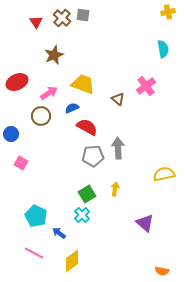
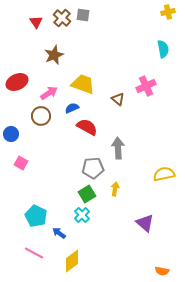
pink cross: rotated 12 degrees clockwise
gray pentagon: moved 12 px down
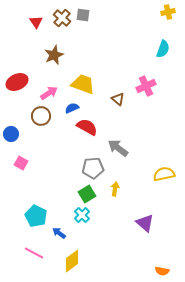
cyan semicircle: rotated 30 degrees clockwise
gray arrow: rotated 50 degrees counterclockwise
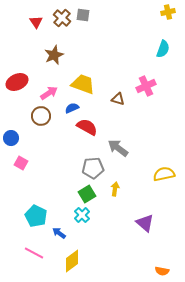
brown triangle: rotated 24 degrees counterclockwise
blue circle: moved 4 px down
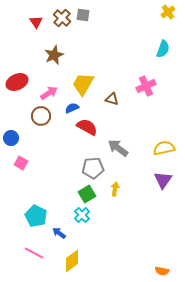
yellow cross: rotated 24 degrees counterclockwise
yellow trapezoid: rotated 80 degrees counterclockwise
brown triangle: moved 6 px left
yellow semicircle: moved 26 px up
purple triangle: moved 18 px right, 43 px up; rotated 24 degrees clockwise
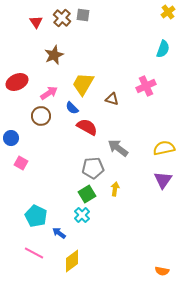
blue semicircle: rotated 112 degrees counterclockwise
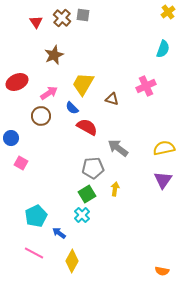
cyan pentagon: rotated 20 degrees clockwise
yellow diamond: rotated 25 degrees counterclockwise
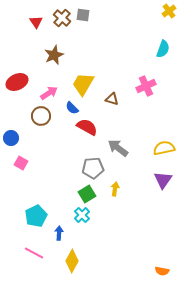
yellow cross: moved 1 px right, 1 px up
blue arrow: rotated 56 degrees clockwise
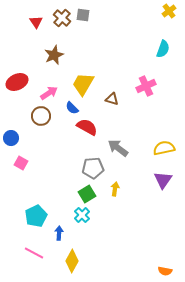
orange semicircle: moved 3 px right
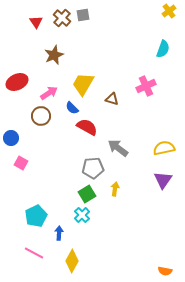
gray square: rotated 16 degrees counterclockwise
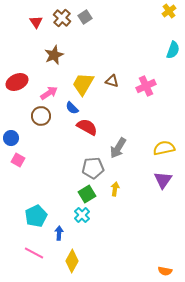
gray square: moved 2 px right, 2 px down; rotated 24 degrees counterclockwise
cyan semicircle: moved 10 px right, 1 px down
brown triangle: moved 18 px up
gray arrow: rotated 95 degrees counterclockwise
pink square: moved 3 px left, 3 px up
